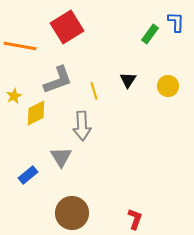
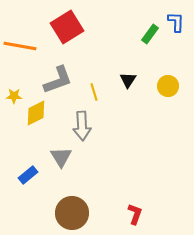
yellow line: moved 1 px down
yellow star: rotated 28 degrees clockwise
red L-shape: moved 5 px up
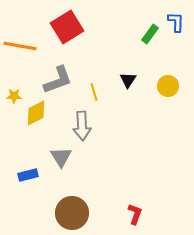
blue rectangle: rotated 24 degrees clockwise
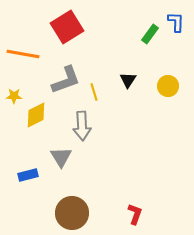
orange line: moved 3 px right, 8 px down
gray L-shape: moved 8 px right
yellow diamond: moved 2 px down
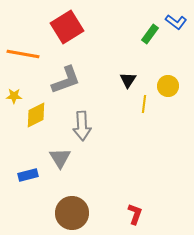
blue L-shape: rotated 125 degrees clockwise
yellow line: moved 50 px right, 12 px down; rotated 24 degrees clockwise
gray triangle: moved 1 px left, 1 px down
